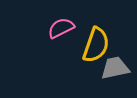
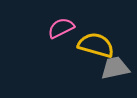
yellow semicircle: rotated 93 degrees counterclockwise
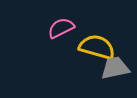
yellow semicircle: moved 1 px right, 2 px down
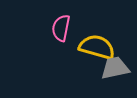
pink semicircle: rotated 52 degrees counterclockwise
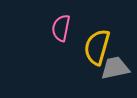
yellow semicircle: rotated 90 degrees counterclockwise
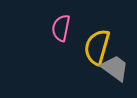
gray trapezoid: rotated 48 degrees clockwise
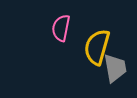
gray trapezoid: rotated 44 degrees clockwise
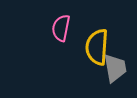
yellow semicircle: rotated 12 degrees counterclockwise
